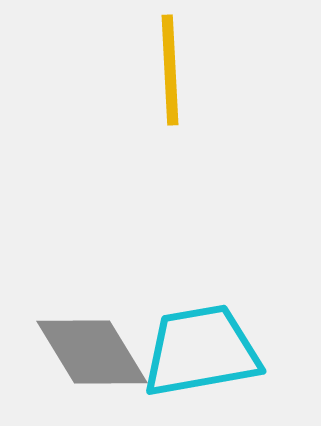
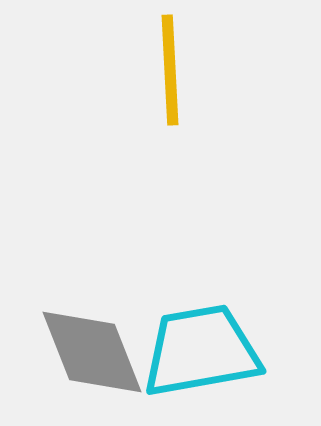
gray diamond: rotated 10 degrees clockwise
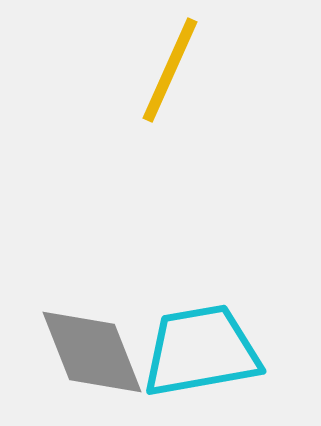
yellow line: rotated 27 degrees clockwise
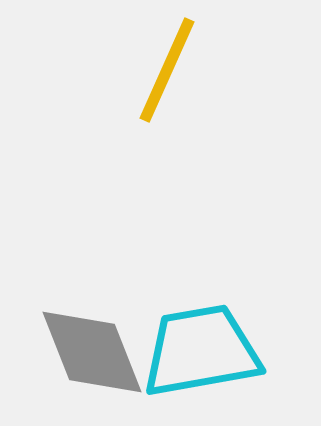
yellow line: moved 3 px left
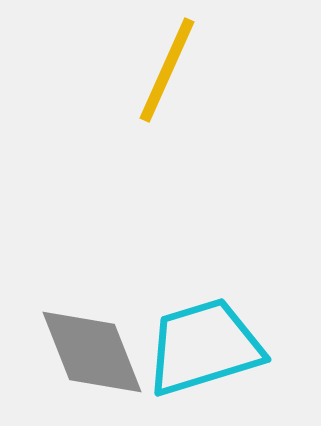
cyan trapezoid: moved 3 px right, 4 px up; rotated 7 degrees counterclockwise
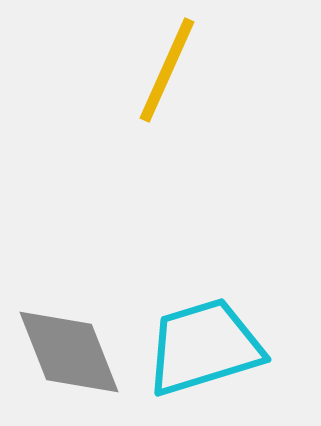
gray diamond: moved 23 px left
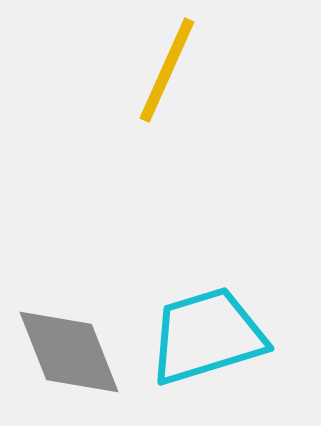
cyan trapezoid: moved 3 px right, 11 px up
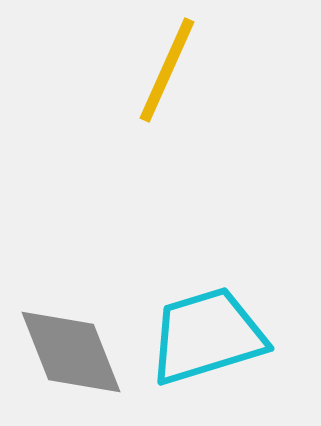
gray diamond: moved 2 px right
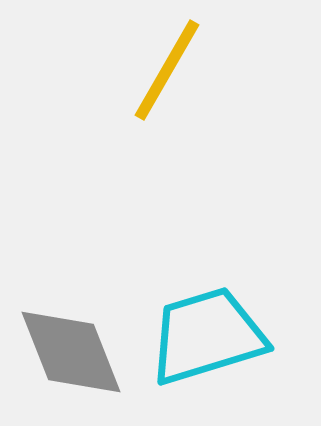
yellow line: rotated 6 degrees clockwise
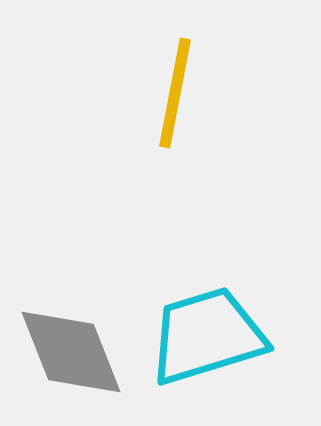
yellow line: moved 8 px right, 23 px down; rotated 19 degrees counterclockwise
